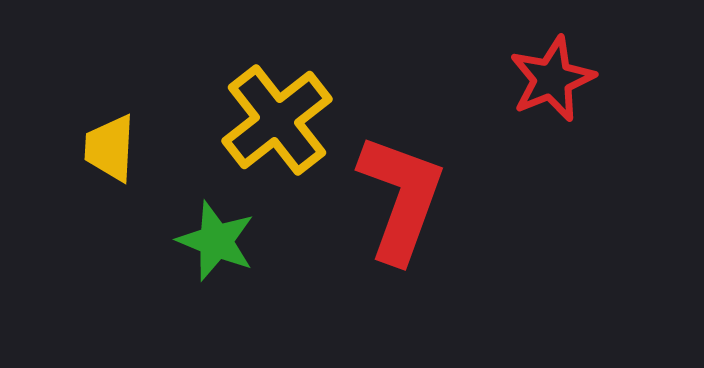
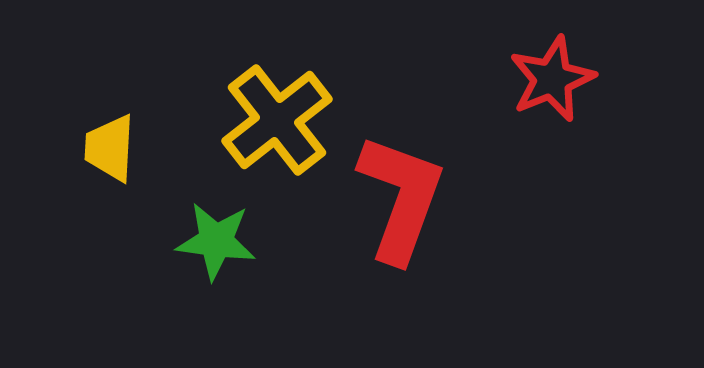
green star: rotated 14 degrees counterclockwise
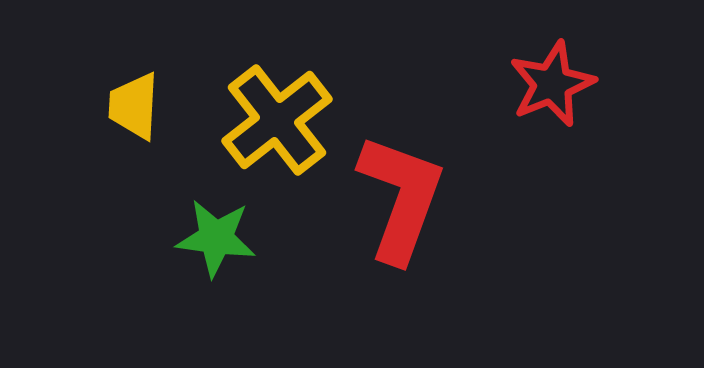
red star: moved 5 px down
yellow trapezoid: moved 24 px right, 42 px up
green star: moved 3 px up
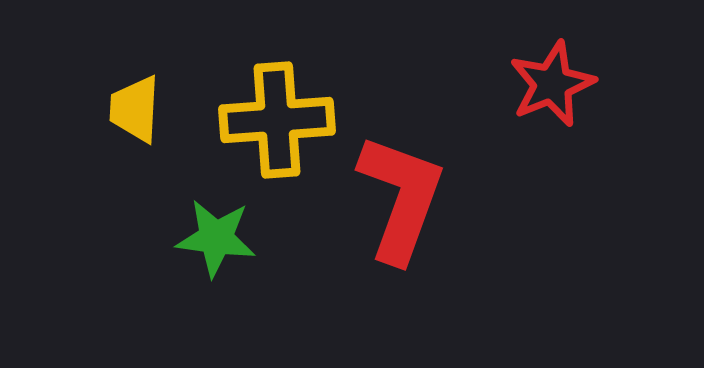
yellow trapezoid: moved 1 px right, 3 px down
yellow cross: rotated 34 degrees clockwise
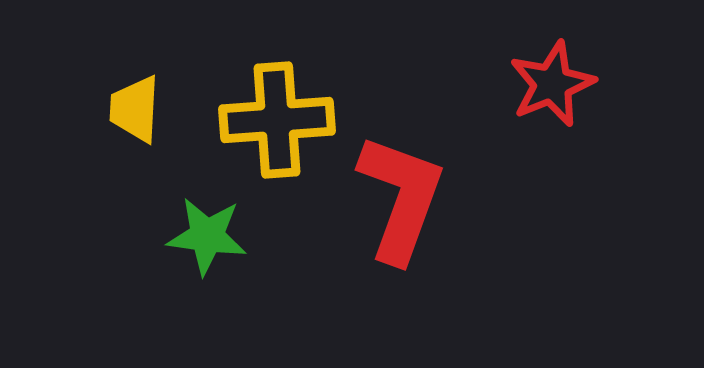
green star: moved 9 px left, 2 px up
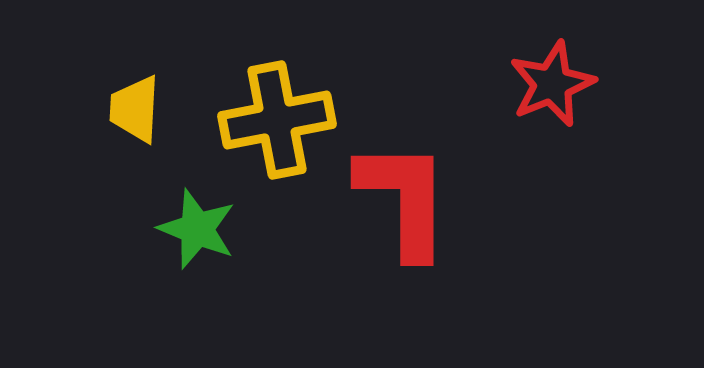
yellow cross: rotated 7 degrees counterclockwise
red L-shape: moved 3 px right, 1 px down; rotated 20 degrees counterclockwise
green star: moved 10 px left, 7 px up; rotated 14 degrees clockwise
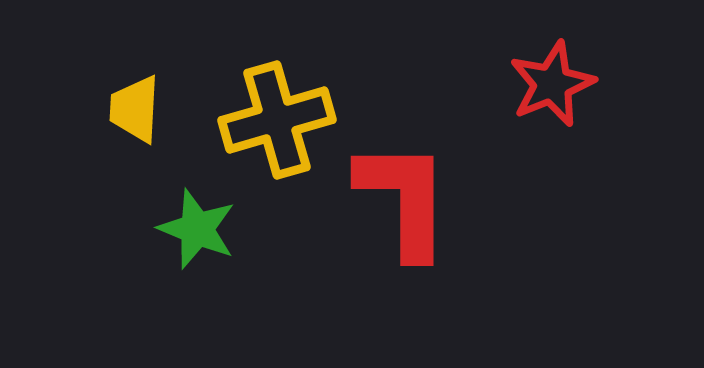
yellow cross: rotated 5 degrees counterclockwise
